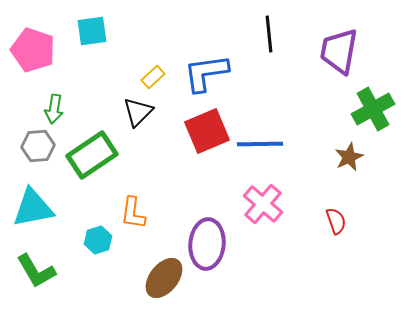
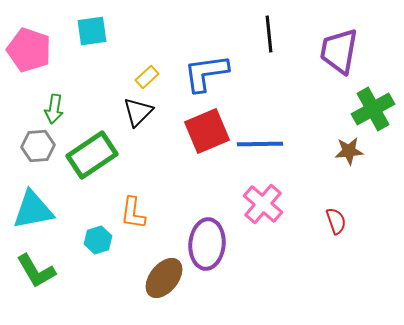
pink pentagon: moved 4 px left
yellow rectangle: moved 6 px left
brown star: moved 6 px up; rotated 20 degrees clockwise
cyan triangle: moved 2 px down
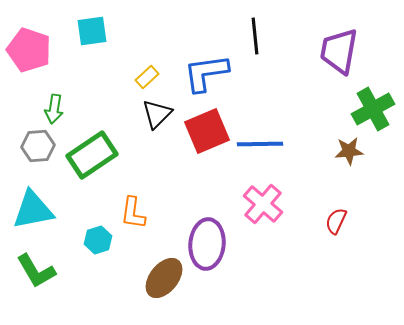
black line: moved 14 px left, 2 px down
black triangle: moved 19 px right, 2 px down
red semicircle: rotated 136 degrees counterclockwise
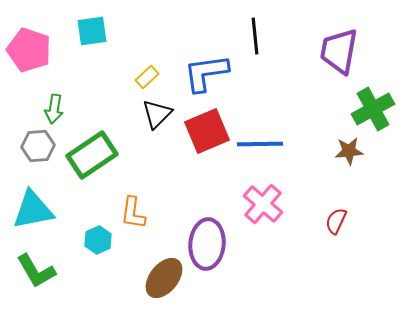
cyan hexagon: rotated 8 degrees counterclockwise
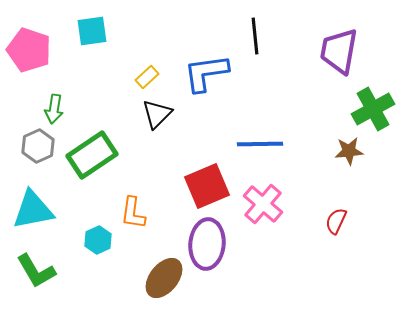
red square: moved 55 px down
gray hexagon: rotated 20 degrees counterclockwise
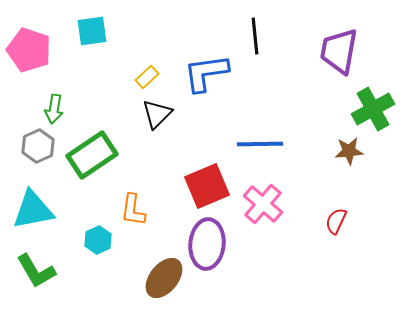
orange L-shape: moved 3 px up
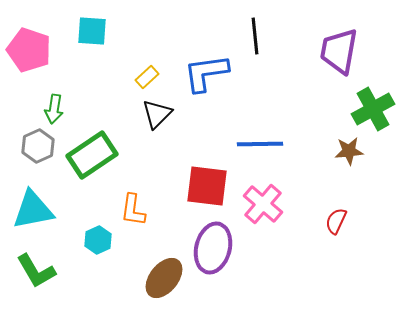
cyan square: rotated 12 degrees clockwise
red square: rotated 30 degrees clockwise
purple ellipse: moved 6 px right, 4 px down; rotated 9 degrees clockwise
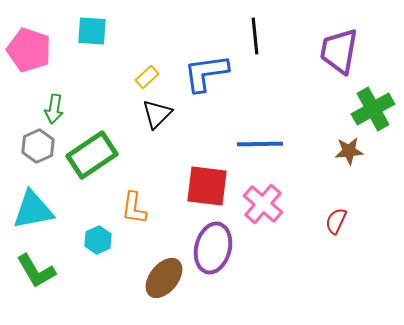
orange L-shape: moved 1 px right, 2 px up
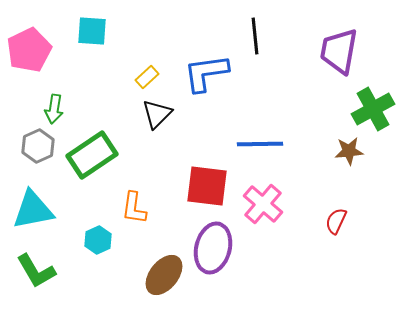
pink pentagon: rotated 27 degrees clockwise
brown ellipse: moved 3 px up
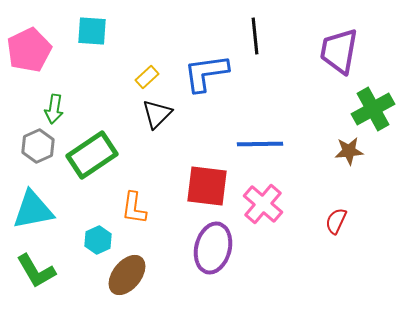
brown ellipse: moved 37 px left
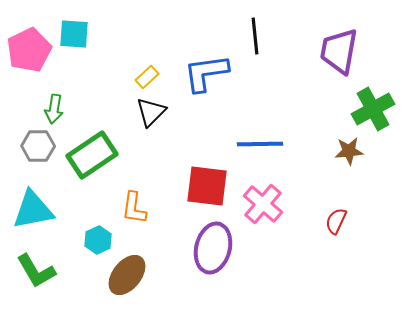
cyan square: moved 18 px left, 3 px down
black triangle: moved 6 px left, 2 px up
gray hexagon: rotated 24 degrees clockwise
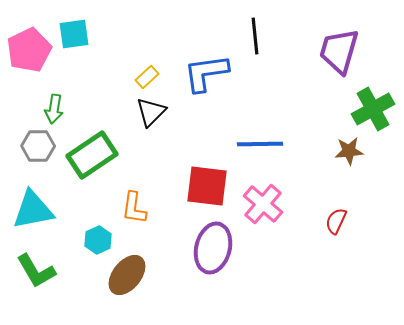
cyan square: rotated 12 degrees counterclockwise
purple trapezoid: rotated 6 degrees clockwise
